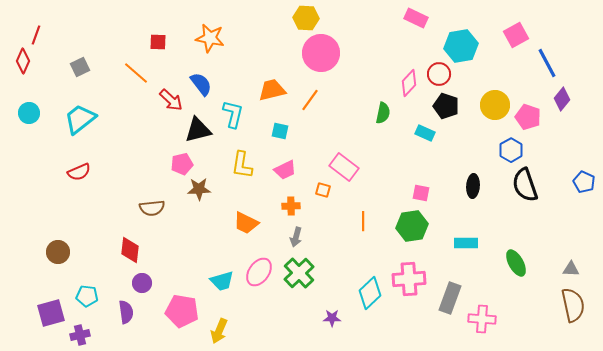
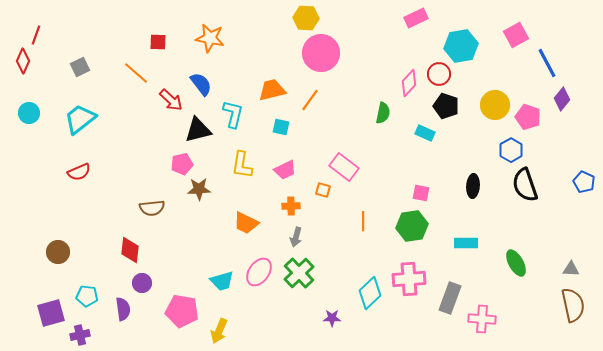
pink rectangle at (416, 18): rotated 50 degrees counterclockwise
cyan square at (280, 131): moved 1 px right, 4 px up
purple semicircle at (126, 312): moved 3 px left, 3 px up
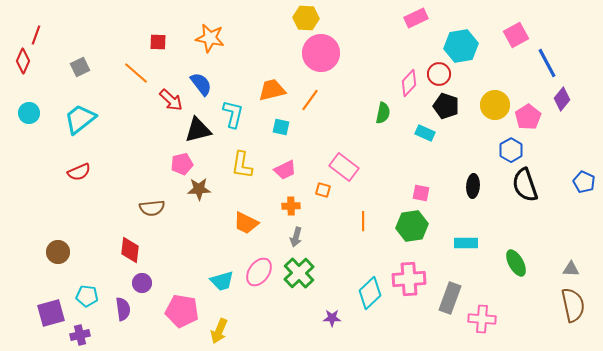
pink pentagon at (528, 117): rotated 20 degrees clockwise
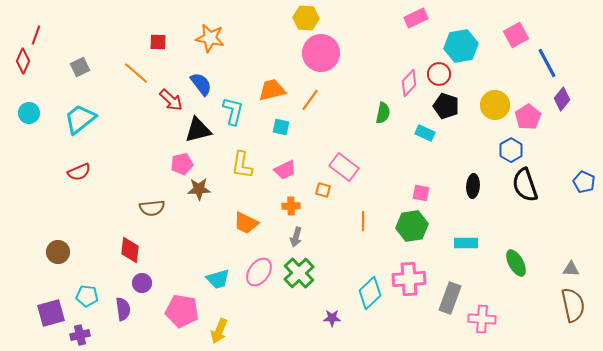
cyan L-shape at (233, 114): moved 3 px up
cyan trapezoid at (222, 281): moved 4 px left, 2 px up
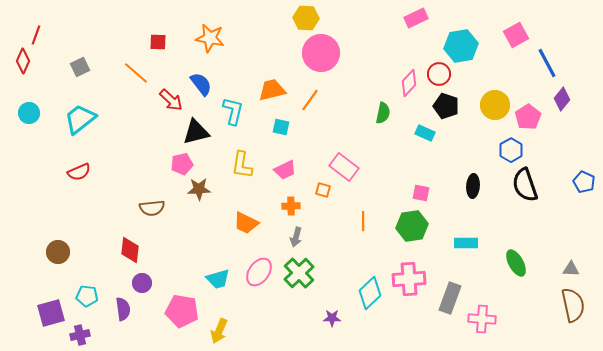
black triangle at (198, 130): moved 2 px left, 2 px down
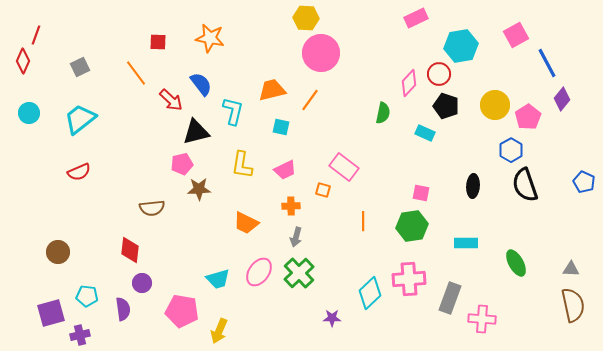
orange line at (136, 73): rotated 12 degrees clockwise
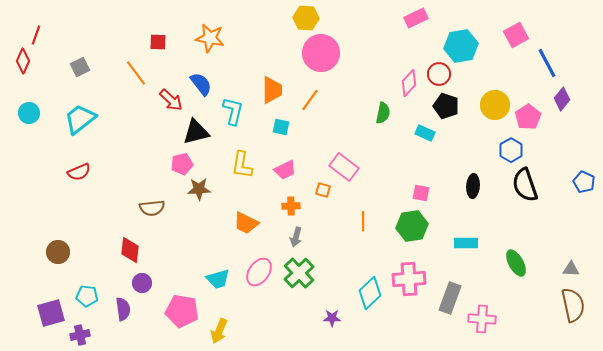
orange trapezoid at (272, 90): rotated 104 degrees clockwise
